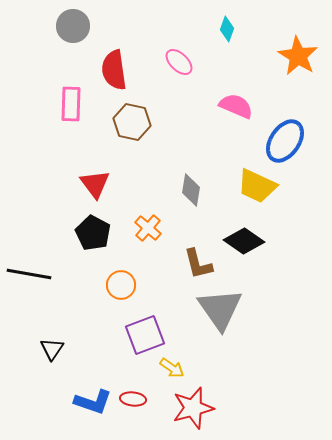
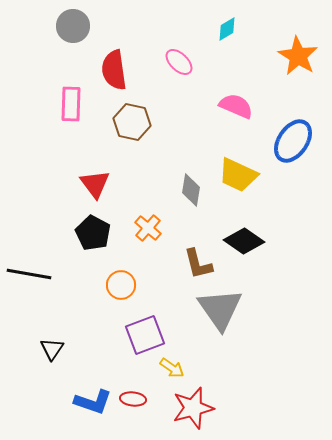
cyan diamond: rotated 40 degrees clockwise
blue ellipse: moved 8 px right
yellow trapezoid: moved 19 px left, 11 px up
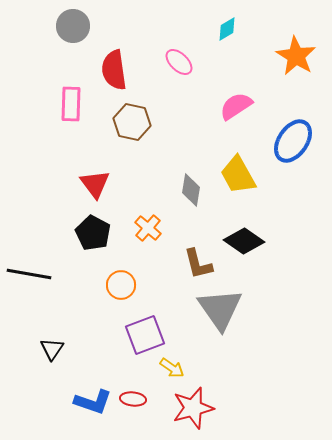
orange star: moved 2 px left
pink semicircle: rotated 56 degrees counterclockwise
yellow trapezoid: rotated 36 degrees clockwise
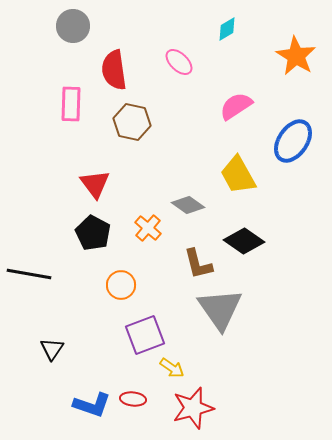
gray diamond: moved 3 px left, 15 px down; rotated 64 degrees counterclockwise
blue L-shape: moved 1 px left, 3 px down
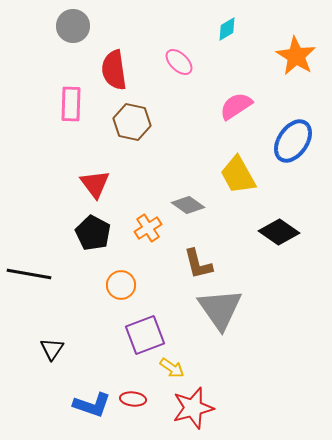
orange cross: rotated 16 degrees clockwise
black diamond: moved 35 px right, 9 px up
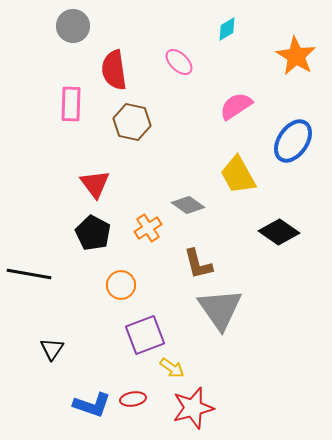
red ellipse: rotated 15 degrees counterclockwise
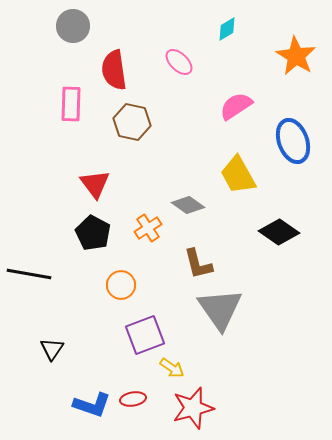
blue ellipse: rotated 54 degrees counterclockwise
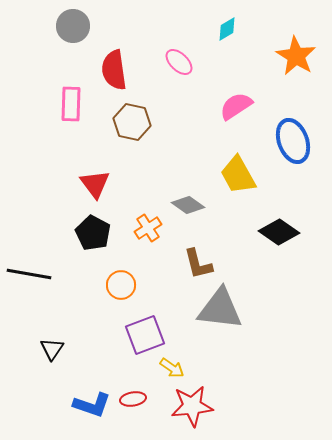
gray triangle: rotated 48 degrees counterclockwise
red star: moved 1 px left, 2 px up; rotated 9 degrees clockwise
